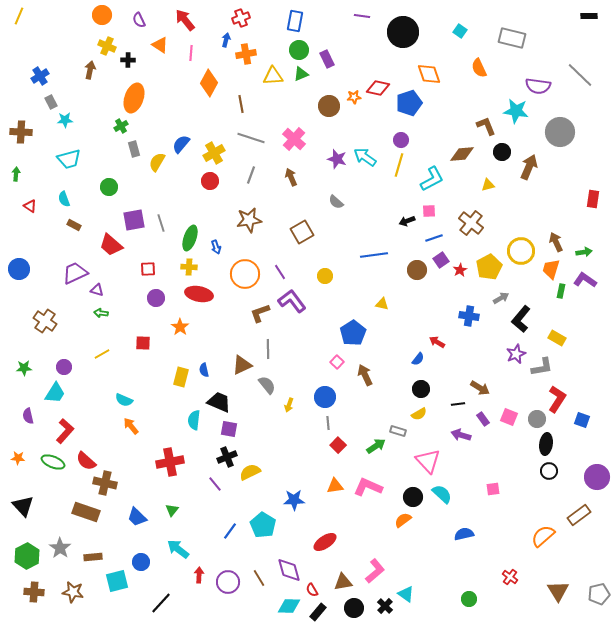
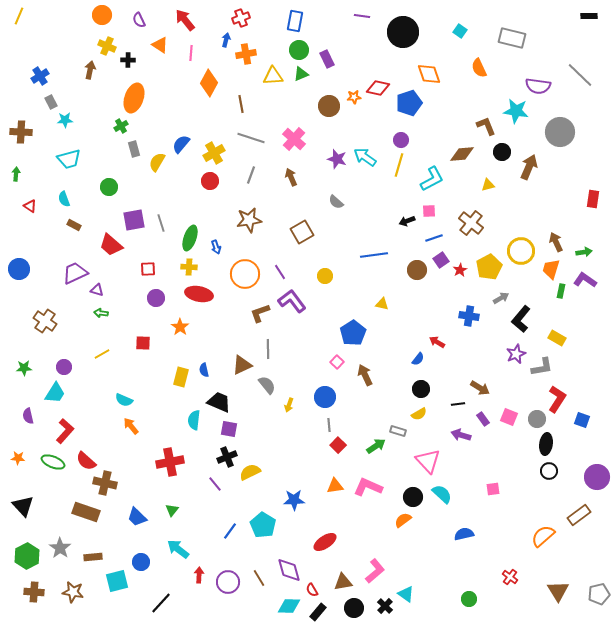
gray line at (328, 423): moved 1 px right, 2 px down
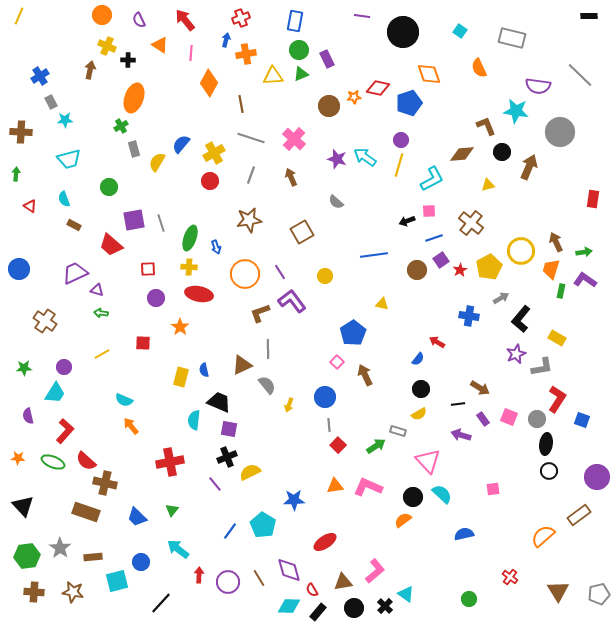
green hexagon at (27, 556): rotated 20 degrees clockwise
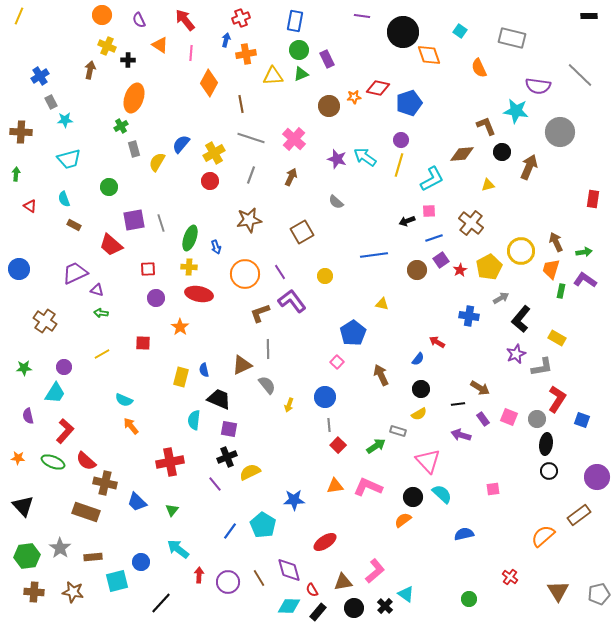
orange diamond at (429, 74): moved 19 px up
brown arrow at (291, 177): rotated 48 degrees clockwise
brown arrow at (365, 375): moved 16 px right
black trapezoid at (219, 402): moved 3 px up
blue trapezoid at (137, 517): moved 15 px up
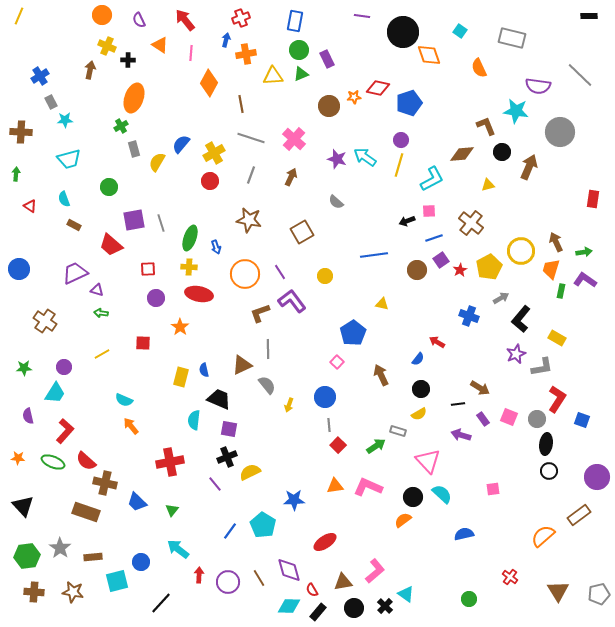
brown star at (249, 220): rotated 20 degrees clockwise
blue cross at (469, 316): rotated 12 degrees clockwise
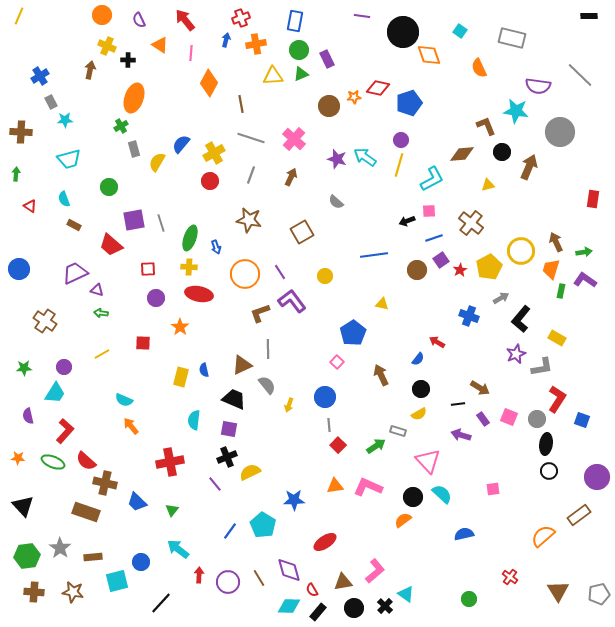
orange cross at (246, 54): moved 10 px right, 10 px up
black trapezoid at (219, 399): moved 15 px right
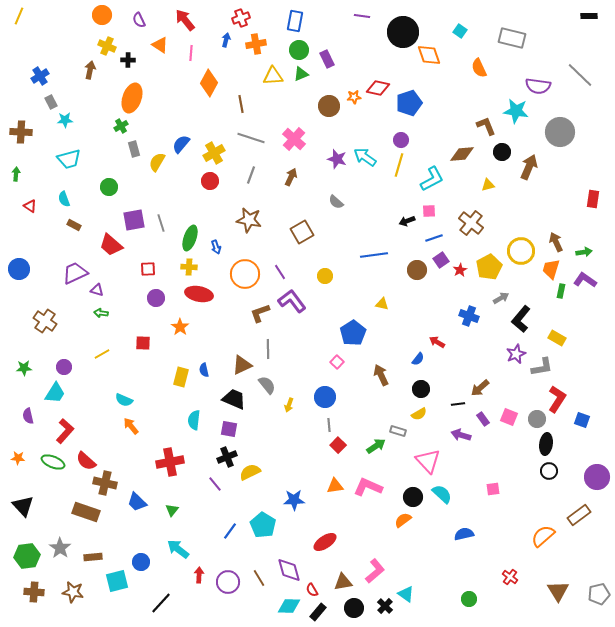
orange ellipse at (134, 98): moved 2 px left
brown arrow at (480, 388): rotated 108 degrees clockwise
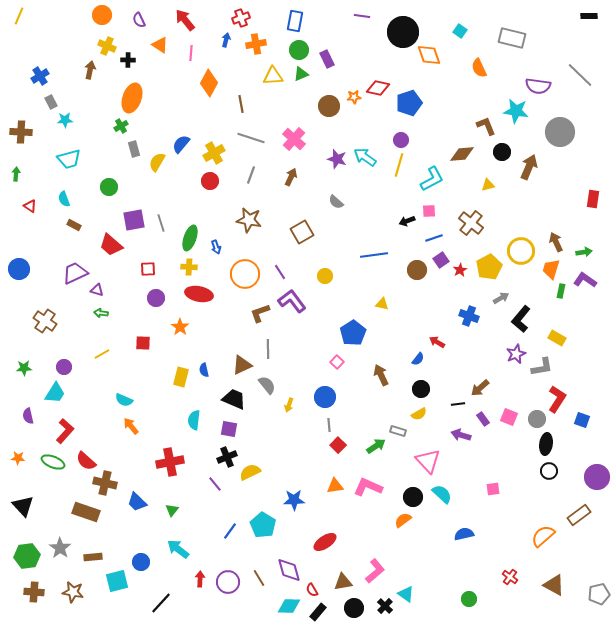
red arrow at (199, 575): moved 1 px right, 4 px down
brown triangle at (558, 591): moved 4 px left, 6 px up; rotated 30 degrees counterclockwise
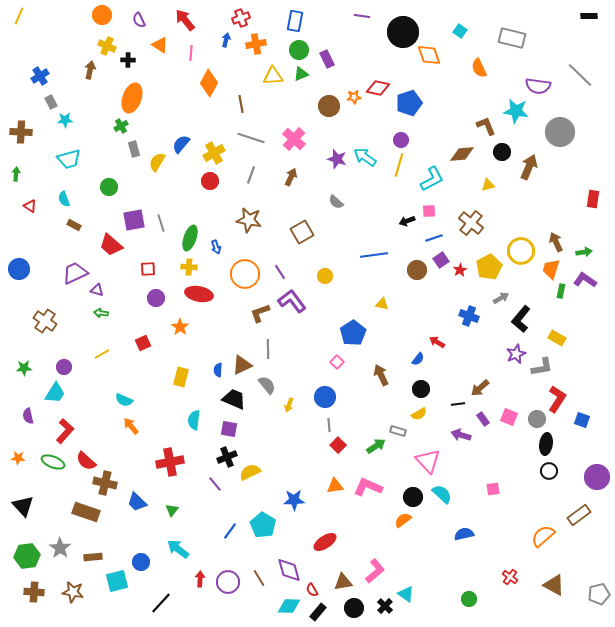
red square at (143, 343): rotated 28 degrees counterclockwise
blue semicircle at (204, 370): moved 14 px right; rotated 16 degrees clockwise
